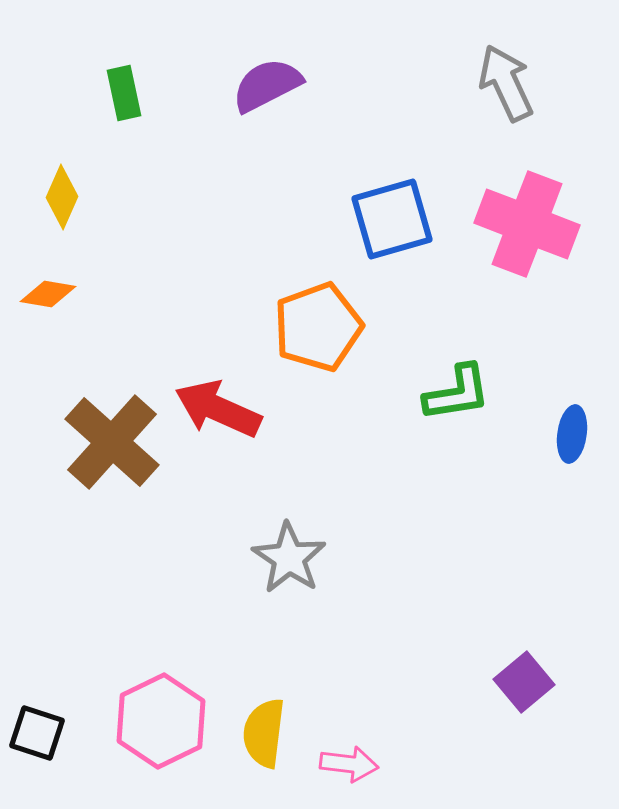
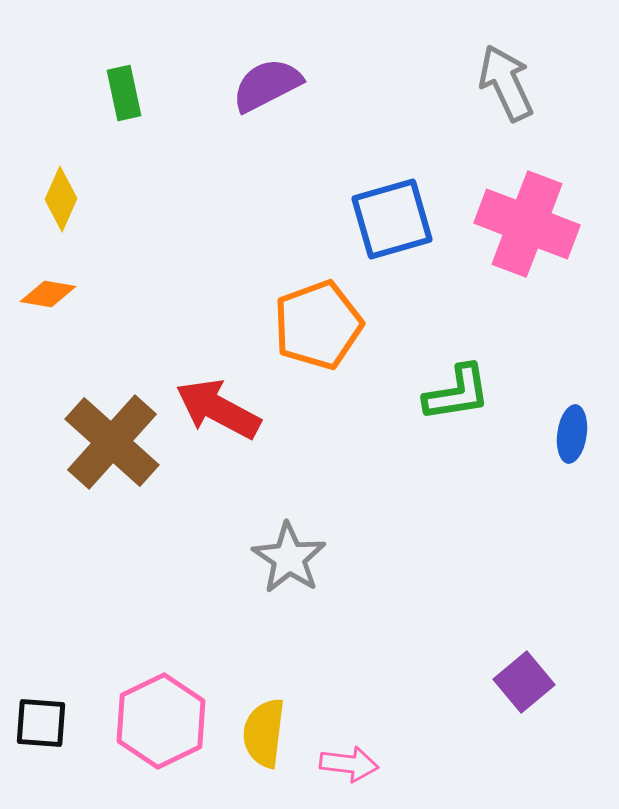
yellow diamond: moved 1 px left, 2 px down
orange pentagon: moved 2 px up
red arrow: rotated 4 degrees clockwise
black square: moved 4 px right, 10 px up; rotated 14 degrees counterclockwise
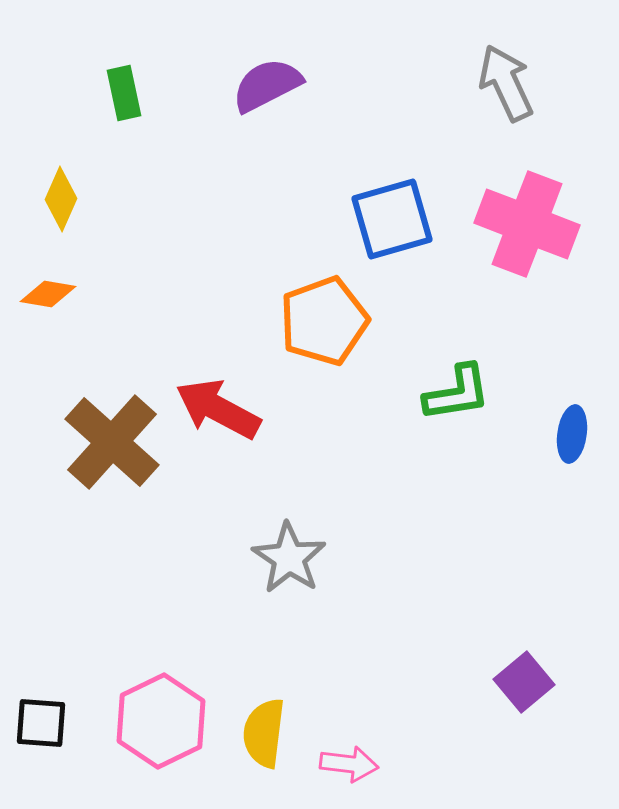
orange pentagon: moved 6 px right, 4 px up
